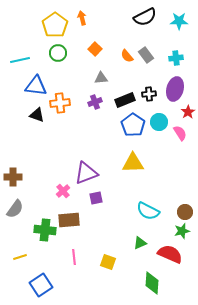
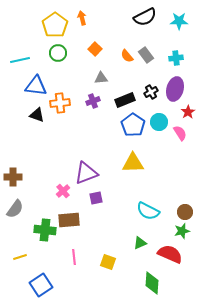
black cross: moved 2 px right, 2 px up; rotated 24 degrees counterclockwise
purple cross: moved 2 px left, 1 px up
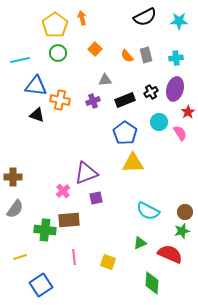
gray rectangle: rotated 21 degrees clockwise
gray triangle: moved 4 px right, 2 px down
orange cross: moved 3 px up; rotated 18 degrees clockwise
blue pentagon: moved 8 px left, 8 px down
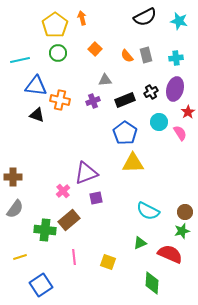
cyan star: rotated 12 degrees clockwise
brown rectangle: rotated 35 degrees counterclockwise
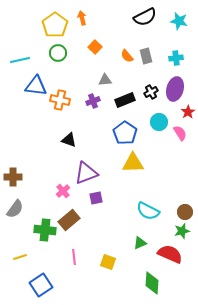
orange square: moved 2 px up
gray rectangle: moved 1 px down
black triangle: moved 32 px right, 25 px down
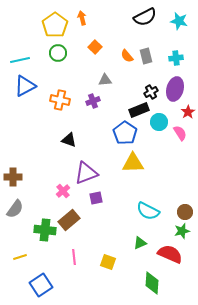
blue triangle: moved 11 px left; rotated 35 degrees counterclockwise
black rectangle: moved 14 px right, 10 px down
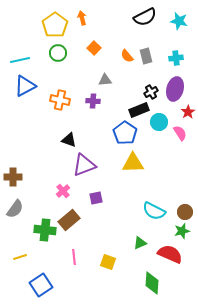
orange square: moved 1 px left, 1 px down
purple cross: rotated 24 degrees clockwise
purple triangle: moved 2 px left, 8 px up
cyan semicircle: moved 6 px right
